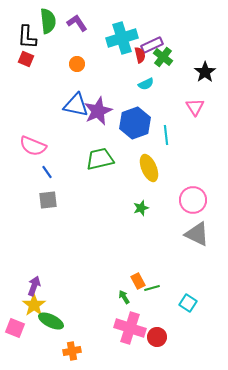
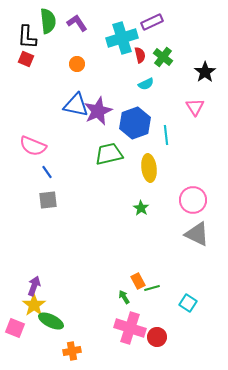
purple rectangle: moved 23 px up
green trapezoid: moved 9 px right, 5 px up
yellow ellipse: rotated 16 degrees clockwise
green star: rotated 21 degrees counterclockwise
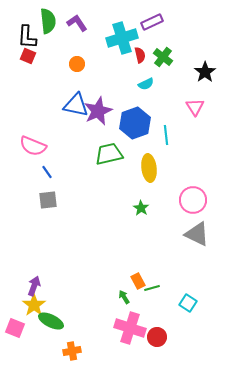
red square: moved 2 px right, 3 px up
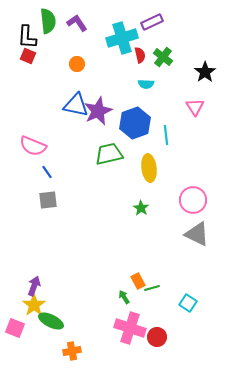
cyan semicircle: rotated 28 degrees clockwise
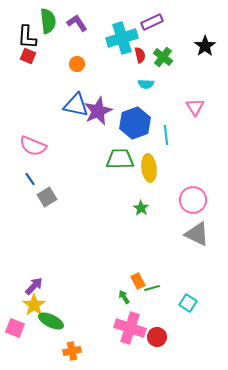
black star: moved 26 px up
green trapezoid: moved 11 px right, 5 px down; rotated 12 degrees clockwise
blue line: moved 17 px left, 7 px down
gray square: moved 1 px left, 3 px up; rotated 24 degrees counterclockwise
purple arrow: rotated 24 degrees clockwise
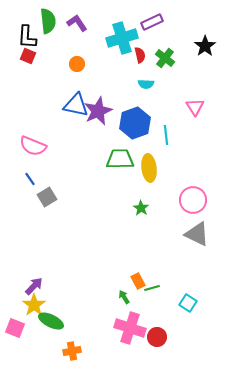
green cross: moved 2 px right, 1 px down
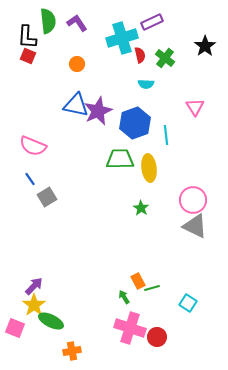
gray triangle: moved 2 px left, 8 px up
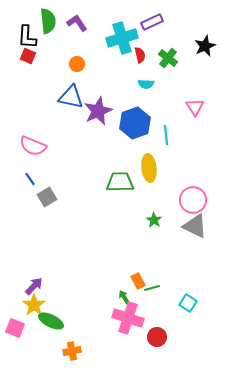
black star: rotated 10 degrees clockwise
green cross: moved 3 px right
blue triangle: moved 5 px left, 8 px up
green trapezoid: moved 23 px down
green star: moved 13 px right, 12 px down
pink cross: moved 2 px left, 10 px up
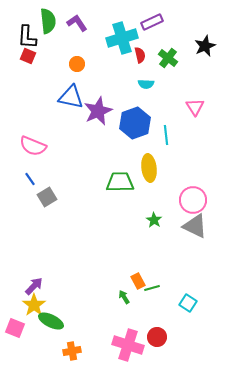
pink cross: moved 27 px down
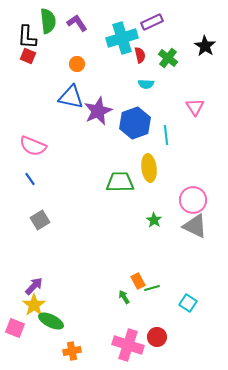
black star: rotated 15 degrees counterclockwise
gray square: moved 7 px left, 23 px down
